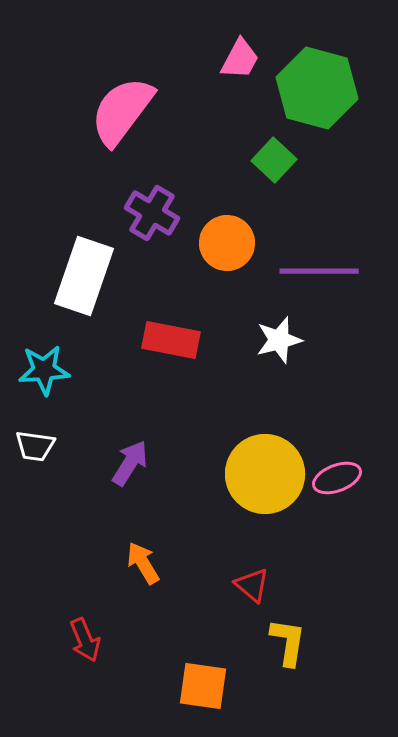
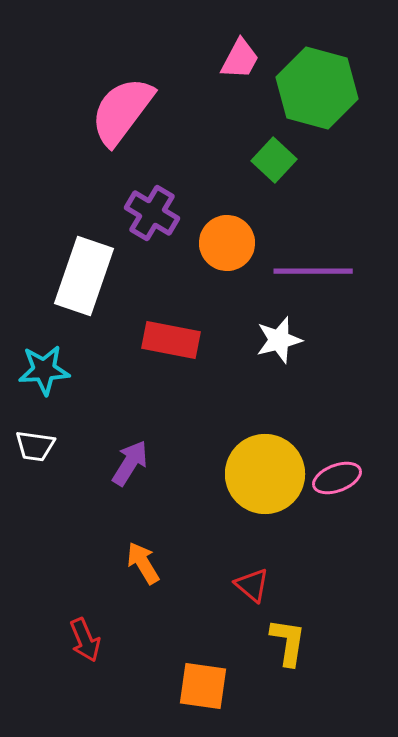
purple line: moved 6 px left
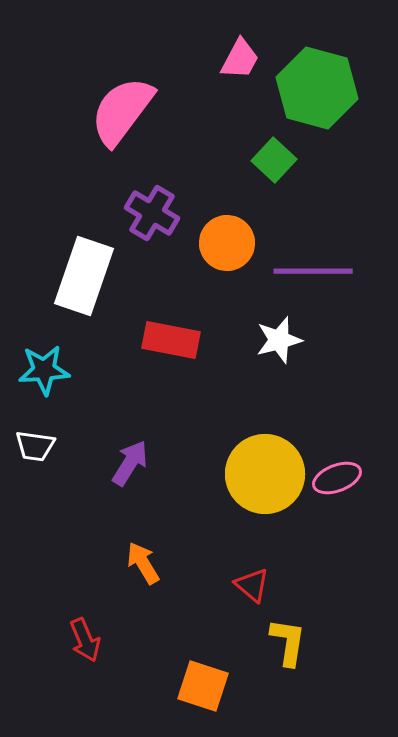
orange square: rotated 10 degrees clockwise
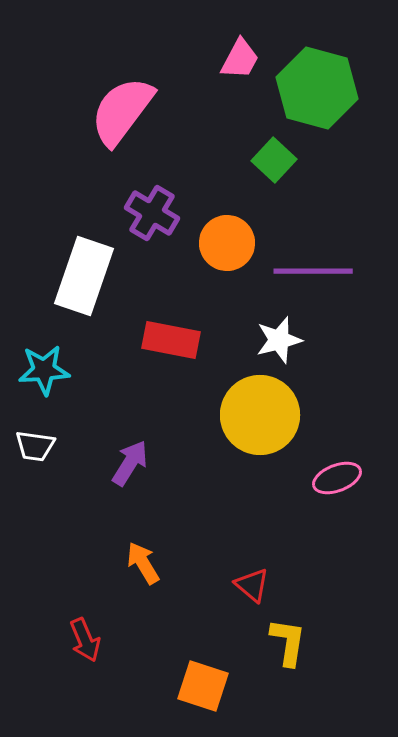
yellow circle: moved 5 px left, 59 px up
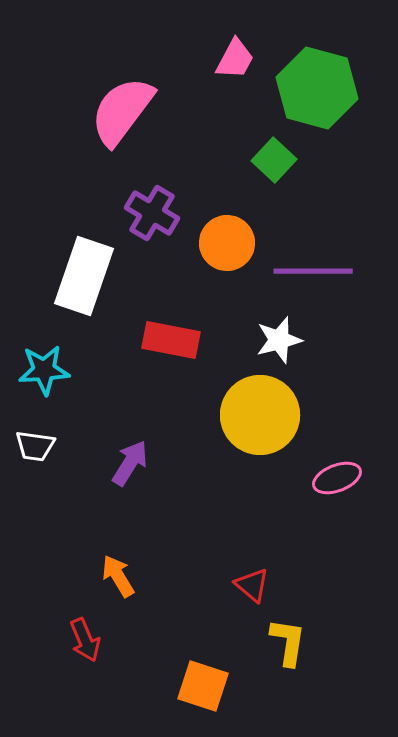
pink trapezoid: moved 5 px left
orange arrow: moved 25 px left, 13 px down
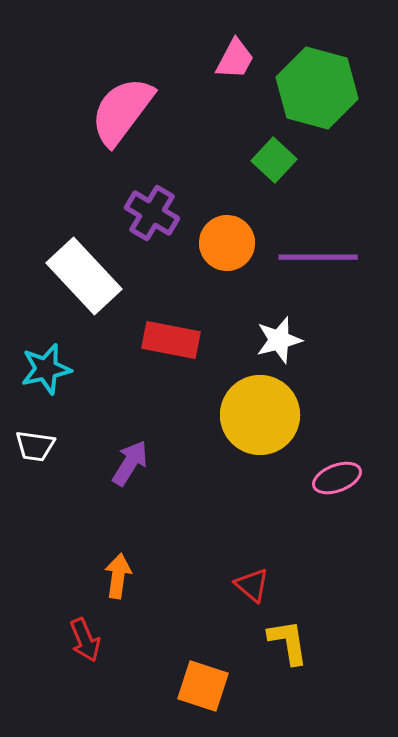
purple line: moved 5 px right, 14 px up
white rectangle: rotated 62 degrees counterclockwise
cyan star: moved 2 px right, 1 px up; rotated 9 degrees counterclockwise
orange arrow: rotated 39 degrees clockwise
yellow L-shape: rotated 18 degrees counterclockwise
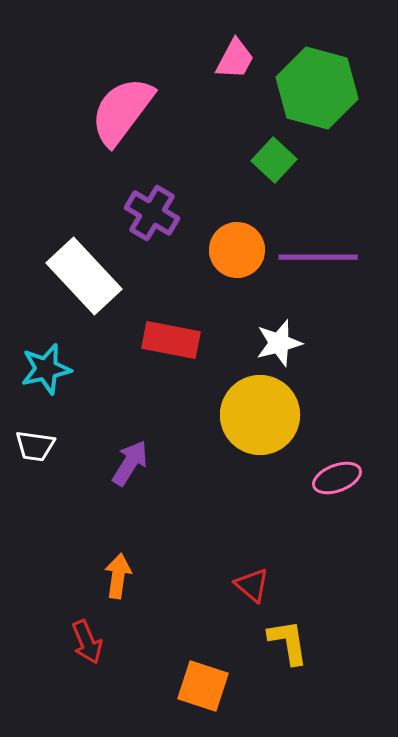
orange circle: moved 10 px right, 7 px down
white star: moved 3 px down
red arrow: moved 2 px right, 2 px down
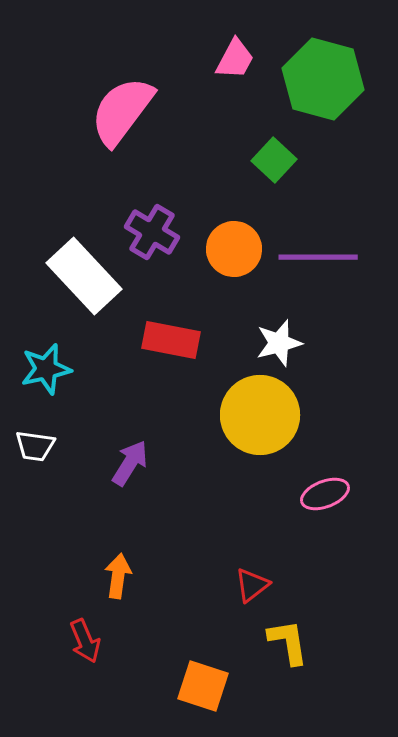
green hexagon: moved 6 px right, 9 px up
purple cross: moved 19 px down
orange circle: moved 3 px left, 1 px up
pink ellipse: moved 12 px left, 16 px down
red triangle: rotated 42 degrees clockwise
red arrow: moved 2 px left, 1 px up
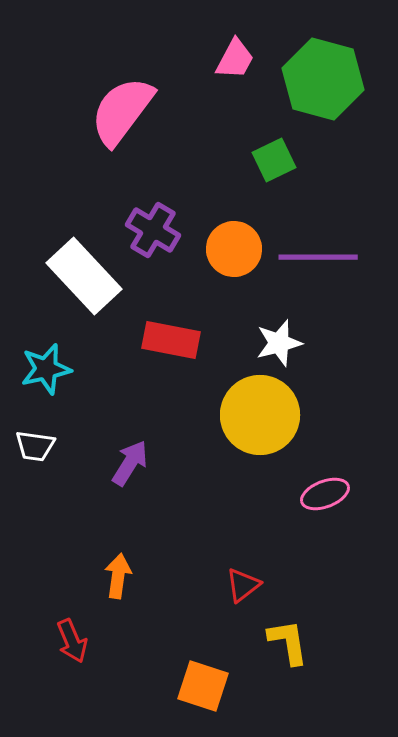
green square: rotated 21 degrees clockwise
purple cross: moved 1 px right, 2 px up
red triangle: moved 9 px left
red arrow: moved 13 px left
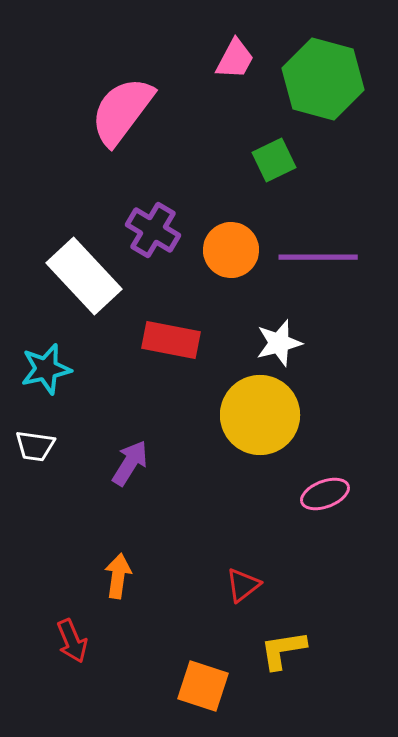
orange circle: moved 3 px left, 1 px down
yellow L-shape: moved 5 px left, 8 px down; rotated 90 degrees counterclockwise
